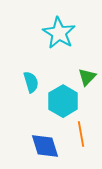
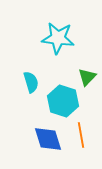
cyan star: moved 1 px left, 5 px down; rotated 24 degrees counterclockwise
cyan hexagon: rotated 12 degrees counterclockwise
orange line: moved 1 px down
blue diamond: moved 3 px right, 7 px up
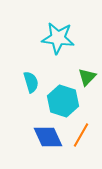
orange line: rotated 40 degrees clockwise
blue diamond: moved 2 px up; rotated 8 degrees counterclockwise
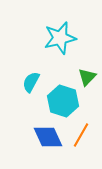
cyan star: moved 2 px right; rotated 20 degrees counterclockwise
cyan semicircle: rotated 135 degrees counterclockwise
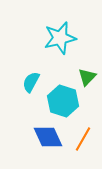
orange line: moved 2 px right, 4 px down
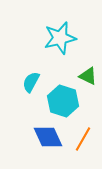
green triangle: moved 1 px right, 1 px up; rotated 48 degrees counterclockwise
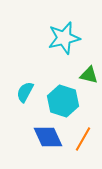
cyan star: moved 4 px right
green triangle: moved 1 px right, 1 px up; rotated 12 degrees counterclockwise
cyan semicircle: moved 6 px left, 10 px down
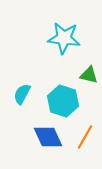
cyan star: rotated 20 degrees clockwise
cyan semicircle: moved 3 px left, 2 px down
orange line: moved 2 px right, 2 px up
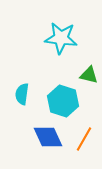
cyan star: moved 3 px left
cyan semicircle: rotated 20 degrees counterclockwise
orange line: moved 1 px left, 2 px down
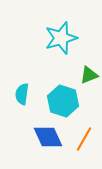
cyan star: rotated 24 degrees counterclockwise
green triangle: rotated 36 degrees counterclockwise
